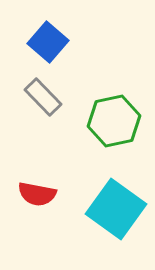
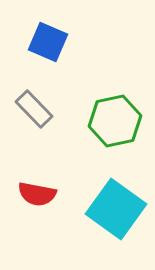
blue square: rotated 18 degrees counterclockwise
gray rectangle: moved 9 px left, 12 px down
green hexagon: moved 1 px right
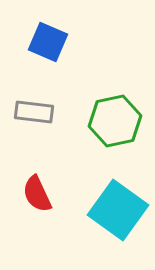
gray rectangle: moved 3 px down; rotated 39 degrees counterclockwise
red semicircle: rotated 54 degrees clockwise
cyan square: moved 2 px right, 1 px down
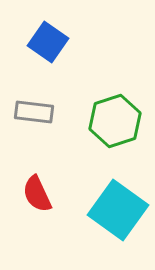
blue square: rotated 12 degrees clockwise
green hexagon: rotated 6 degrees counterclockwise
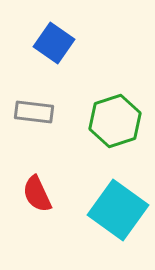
blue square: moved 6 px right, 1 px down
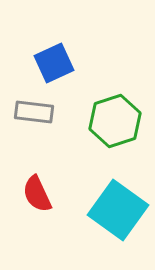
blue square: moved 20 px down; rotated 30 degrees clockwise
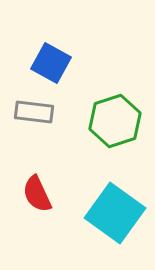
blue square: moved 3 px left; rotated 36 degrees counterclockwise
cyan square: moved 3 px left, 3 px down
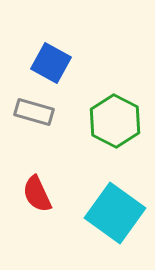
gray rectangle: rotated 9 degrees clockwise
green hexagon: rotated 15 degrees counterclockwise
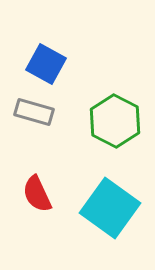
blue square: moved 5 px left, 1 px down
cyan square: moved 5 px left, 5 px up
